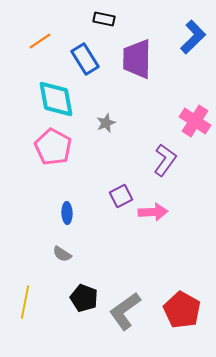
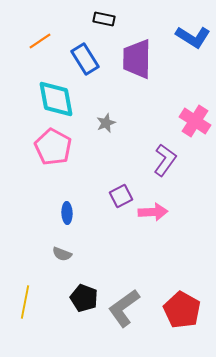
blue L-shape: rotated 76 degrees clockwise
gray semicircle: rotated 12 degrees counterclockwise
gray L-shape: moved 1 px left, 3 px up
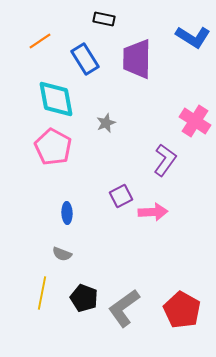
yellow line: moved 17 px right, 9 px up
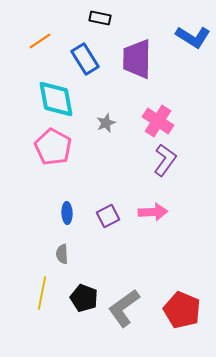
black rectangle: moved 4 px left, 1 px up
pink cross: moved 37 px left
purple square: moved 13 px left, 20 px down
gray semicircle: rotated 66 degrees clockwise
red pentagon: rotated 6 degrees counterclockwise
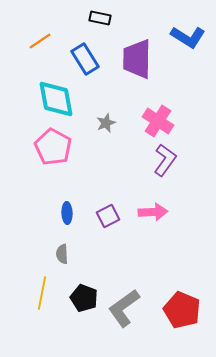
blue L-shape: moved 5 px left
